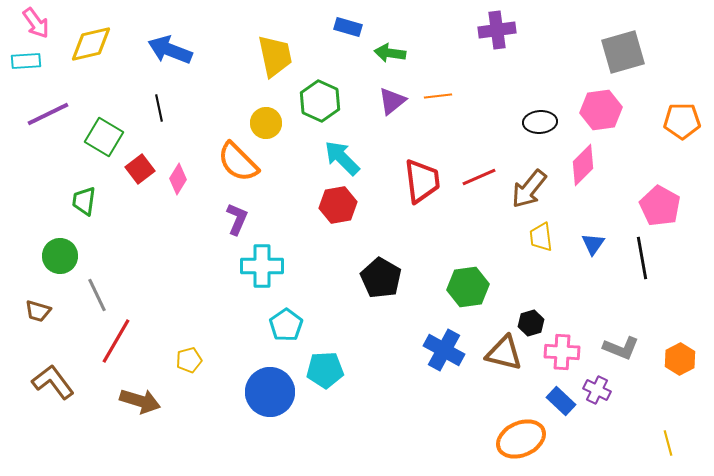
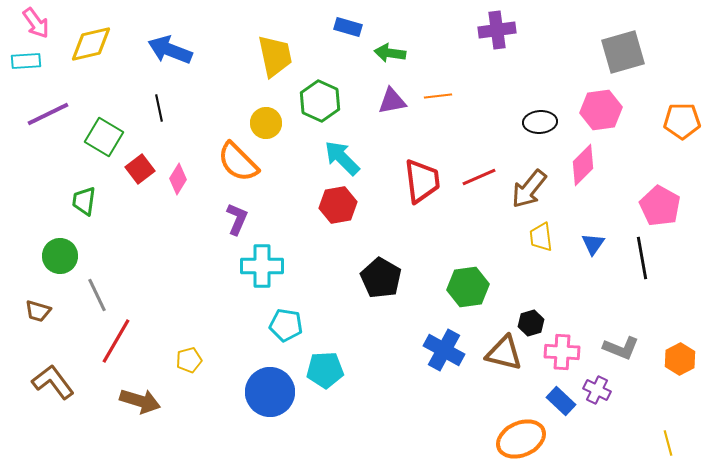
purple triangle at (392, 101): rotated 28 degrees clockwise
cyan pentagon at (286, 325): rotated 28 degrees counterclockwise
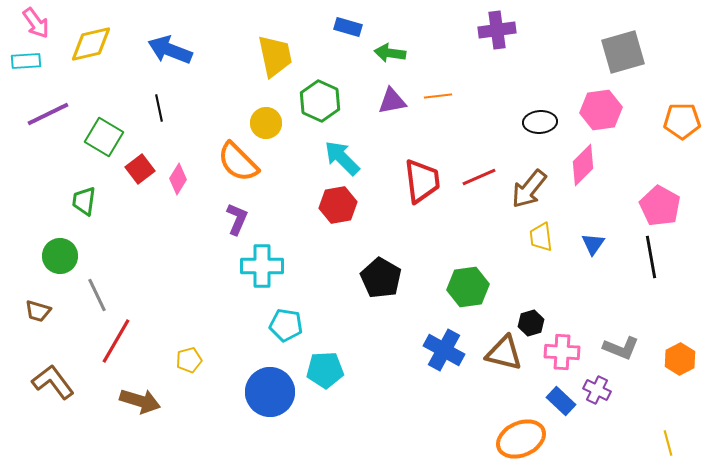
black line at (642, 258): moved 9 px right, 1 px up
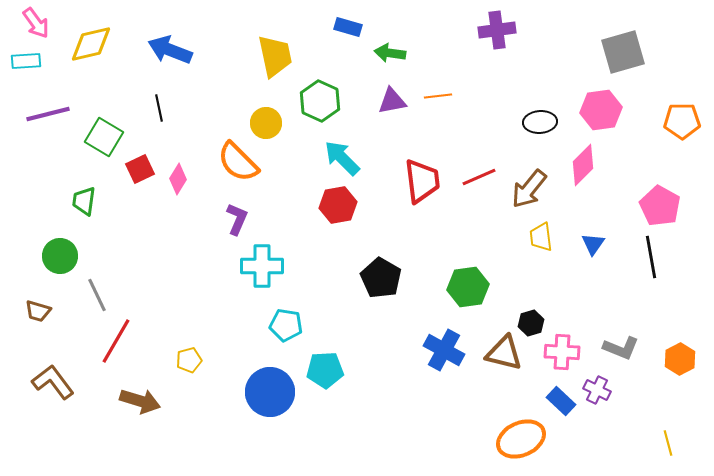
purple line at (48, 114): rotated 12 degrees clockwise
red square at (140, 169): rotated 12 degrees clockwise
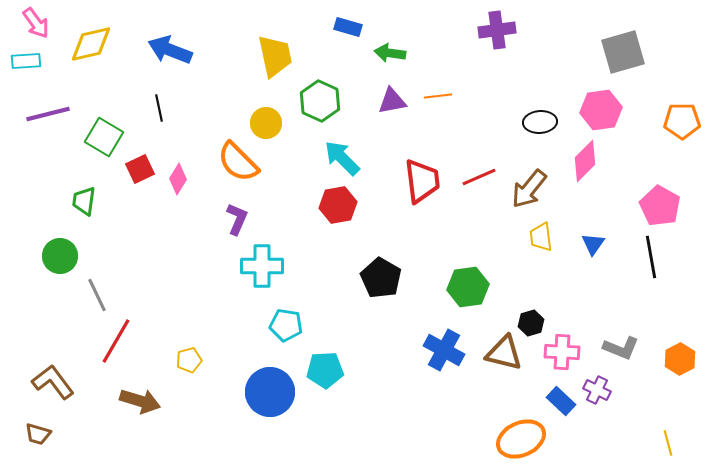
pink diamond at (583, 165): moved 2 px right, 4 px up
brown trapezoid at (38, 311): moved 123 px down
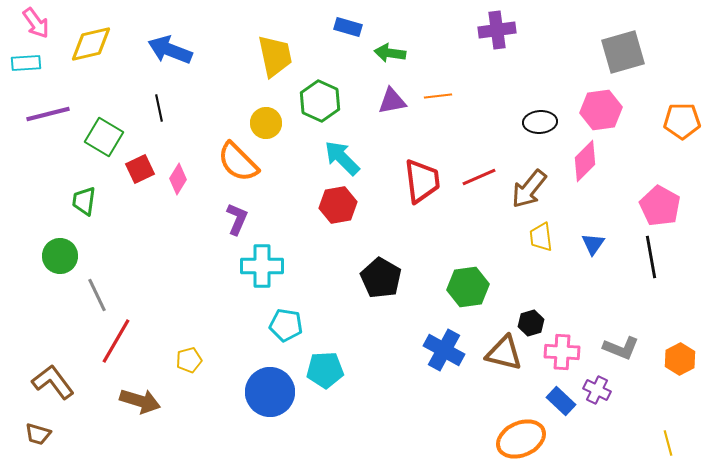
cyan rectangle at (26, 61): moved 2 px down
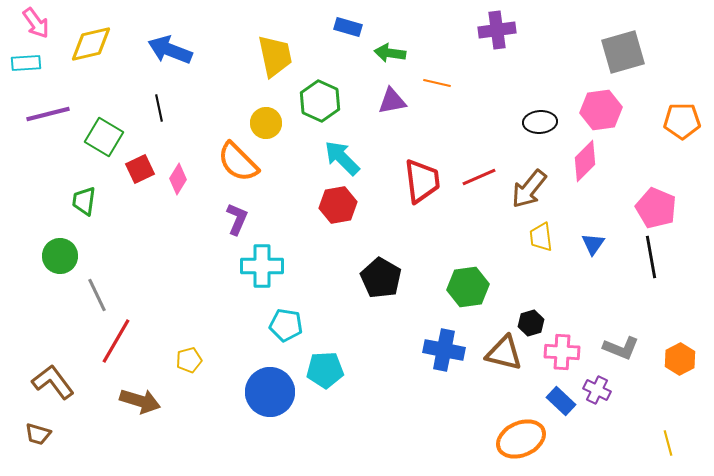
orange line at (438, 96): moved 1 px left, 13 px up; rotated 20 degrees clockwise
pink pentagon at (660, 206): moved 4 px left, 2 px down; rotated 6 degrees counterclockwise
blue cross at (444, 350): rotated 18 degrees counterclockwise
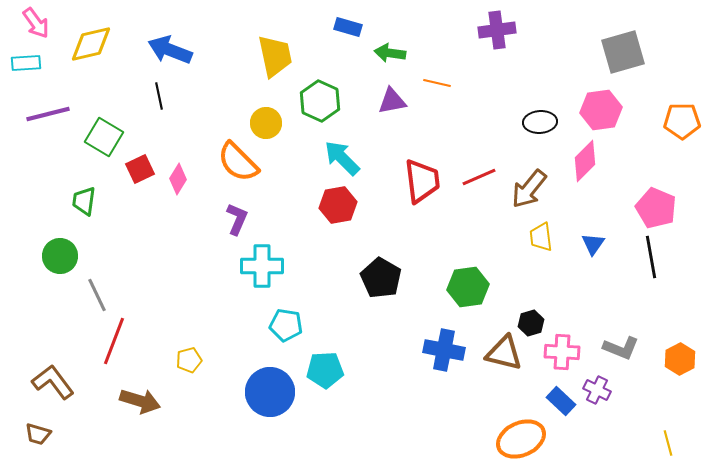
black line at (159, 108): moved 12 px up
red line at (116, 341): moved 2 px left; rotated 9 degrees counterclockwise
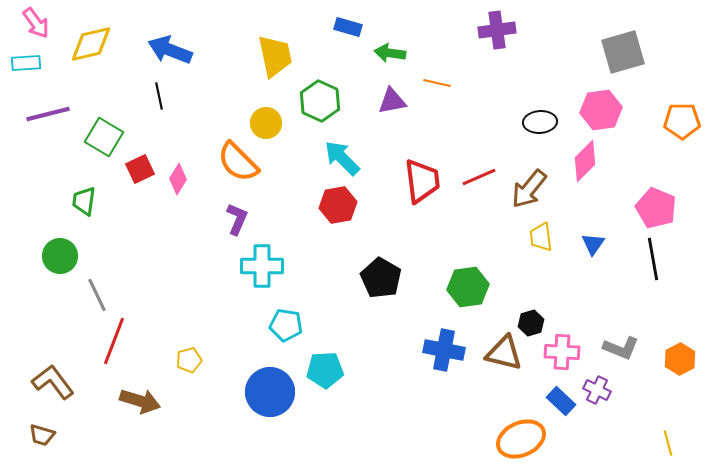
black line at (651, 257): moved 2 px right, 2 px down
brown trapezoid at (38, 434): moved 4 px right, 1 px down
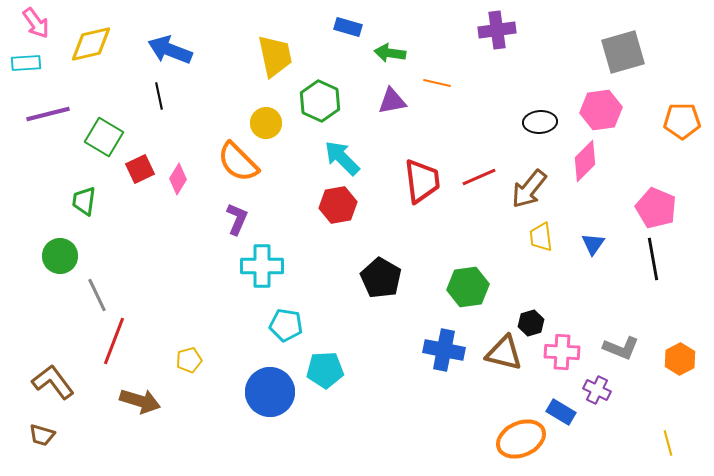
blue rectangle at (561, 401): moved 11 px down; rotated 12 degrees counterclockwise
